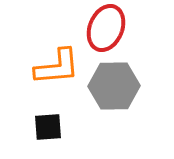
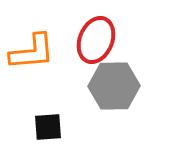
red ellipse: moved 10 px left, 12 px down
orange L-shape: moved 25 px left, 15 px up
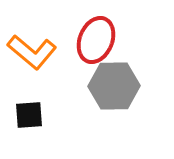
orange L-shape: rotated 45 degrees clockwise
black square: moved 19 px left, 12 px up
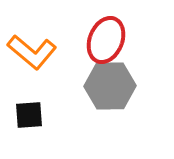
red ellipse: moved 10 px right
gray hexagon: moved 4 px left
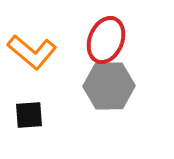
gray hexagon: moved 1 px left
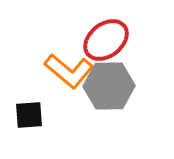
red ellipse: rotated 30 degrees clockwise
orange L-shape: moved 37 px right, 19 px down
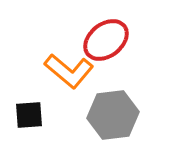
gray hexagon: moved 4 px right, 29 px down; rotated 6 degrees counterclockwise
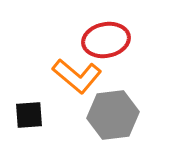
red ellipse: rotated 27 degrees clockwise
orange L-shape: moved 8 px right, 5 px down
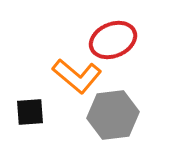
red ellipse: moved 7 px right; rotated 12 degrees counterclockwise
black square: moved 1 px right, 3 px up
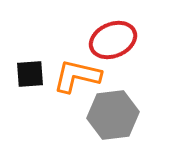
orange L-shape: rotated 153 degrees clockwise
black square: moved 38 px up
